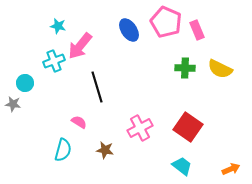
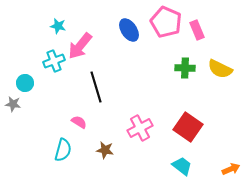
black line: moved 1 px left
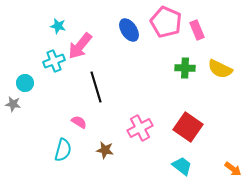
orange arrow: moved 2 px right; rotated 60 degrees clockwise
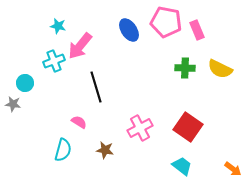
pink pentagon: rotated 12 degrees counterclockwise
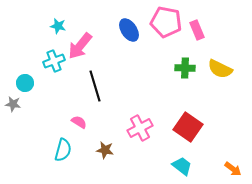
black line: moved 1 px left, 1 px up
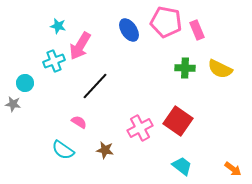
pink arrow: rotated 8 degrees counterclockwise
black line: rotated 60 degrees clockwise
red square: moved 10 px left, 6 px up
cyan semicircle: rotated 110 degrees clockwise
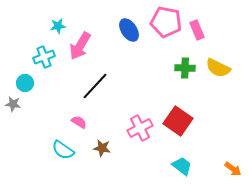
cyan star: rotated 21 degrees counterclockwise
cyan cross: moved 10 px left, 4 px up
yellow semicircle: moved 2 px left, 1 px up
brown star: moved 3 px left, 2 px up
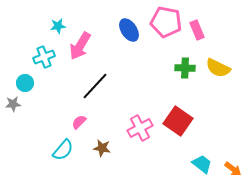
gray star: rotated 14 degrees counterclockwise
pink semicircle: rotated 77 degrees counterclockwise
cyan semicircle: rotated 85 degrees counterclockwise
cyan trapezoid: moved 20 px right, 2 px up
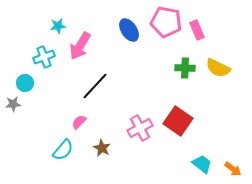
brown star: rotated 18 degrees clockwise
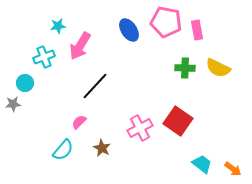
pink rectangle: rotated 12 degrees clockwise
